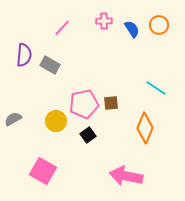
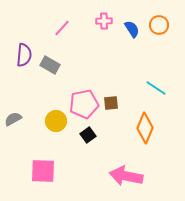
pink square: rotated 28 degrees counterclockwise
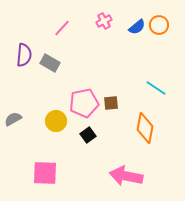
pink cross: rotated 28 degrees counterclockwise
blue semicircle: moved 5 px right, 2 px up; rotated 84 degrees clockwise
gray rectangle: moved 2 px up
pink pentagon: moved 1 px up
orange diamond: rotated 12 degrees counterclockwise
pink square: moved 2 px right, 2 px down
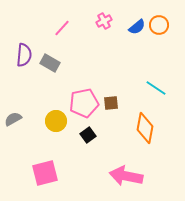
pink square: rotated 16 degrees counterclockwise
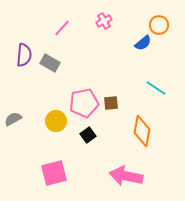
blue semicircle: moved 6 px right, 16 px down
orange diamond: moved 3 px left, 3 px down
pink square: moved 9 px right
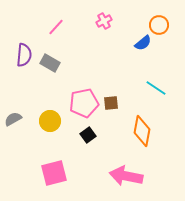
pink line: moved 6 px left, 1 px up
yellow circle: moved 6 px left
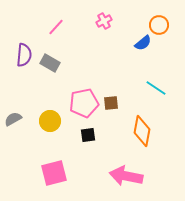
black square: rotated 28 degrees clockwise
